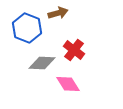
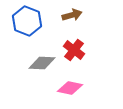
brown arrow: moved 14 px right, 2 px down
blue hexagon: moved 7 px up
pink diamond: moved 2 px right, 4 px down; rotated 45 degrees counterclockwise
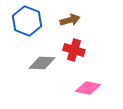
brown arrow: moved 2 px left, 5 px down
red cross: rotated 20 degrees counterclockwise
pink diamond: moved 18 px right
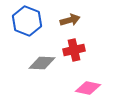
red cross: rotated 30 degrees counterclockwise
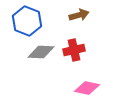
brown arrow: moved 9 px right, 5 px up
gray diamond: moved 1 px left, 11 px up
pink diamond: moved 1 px left
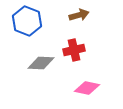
gray diamond: moved 11 px down
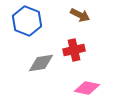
brown arrow: moved 1 px right; rotated 42 degrees clockwise
gray diamond: rotated 12 degrees counterclockwise
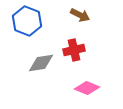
pink diamond: rotated 10 degrees clockwise
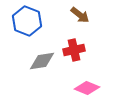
brown arrow: rotated 12 degrees clockwise
gray diamond: moved 1 px right, 2 px up
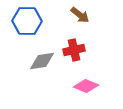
blue hexagon: rotated 20 degrees counterclockwise
pink diamond: moved 1 px left, 2 px up
